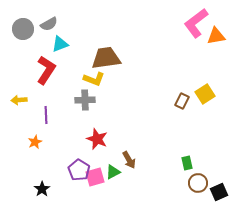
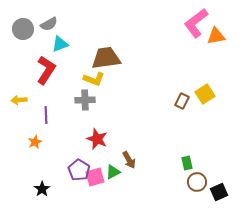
brown circle: moved 1 px left, 1 px up
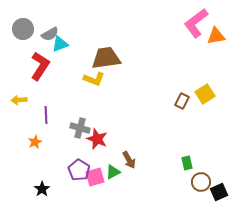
gray semicircle: moved 1 px right, 10 px down
red L-shape: moved 6 px left, 4 px up
gray cross: moved 5 px left, 28 px down; rotated 18 degrees clockwise
brown circle: moved 4 px right
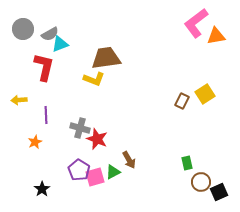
red L-shape: moved 4 px right, 1 px down; rotated 20 degrees counterclockwise
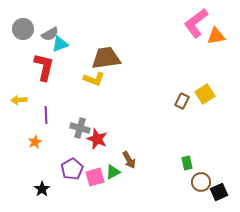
purple pentagon: moved 7 px left, 1 px up; rotated 10 degrees clockwise
